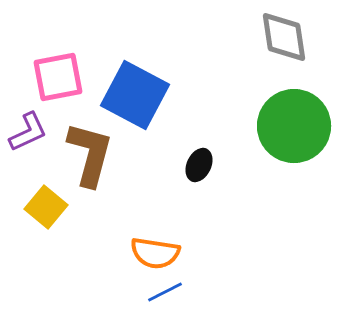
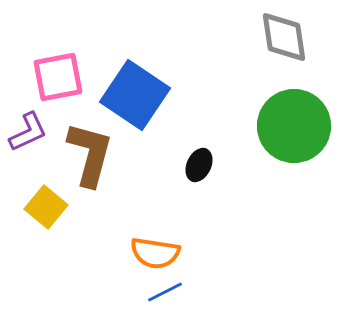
blue square: rotated 6 degrees clockwise
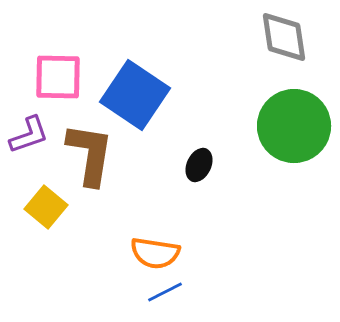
pink square: rotated 12 degrees clockwise
purple L-shape: moved 1 px right, 3 px down; rotated 6 degrees clockwise
brown L-shape: rotated 6 degrees counterclockwise
